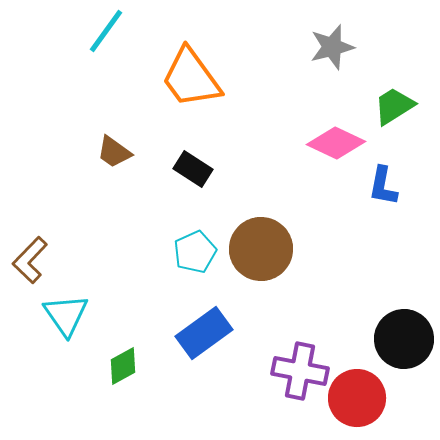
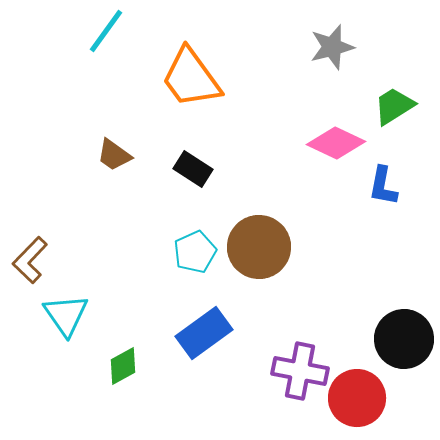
brown trapezoid: moved 3 px down
brown circle: moved 2 px left, 2 px up
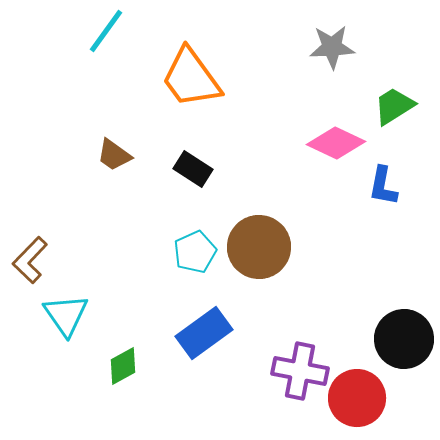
gray star: rotated 12 degrees clockwise
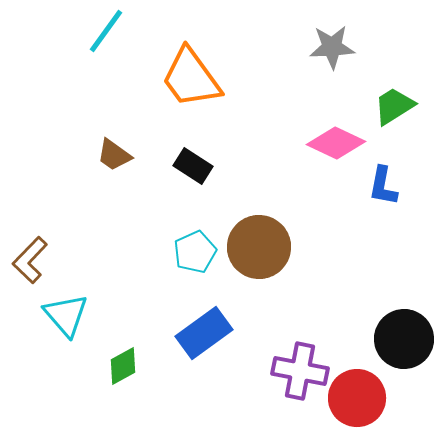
black rectangle: moved 3 px up
cyan triangle: rotated 6 degrees counterclockwise
